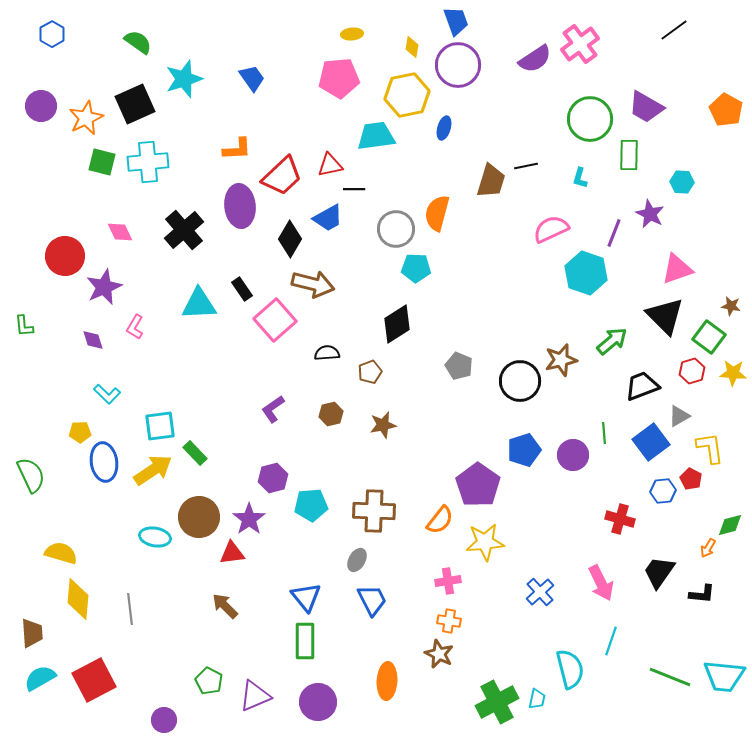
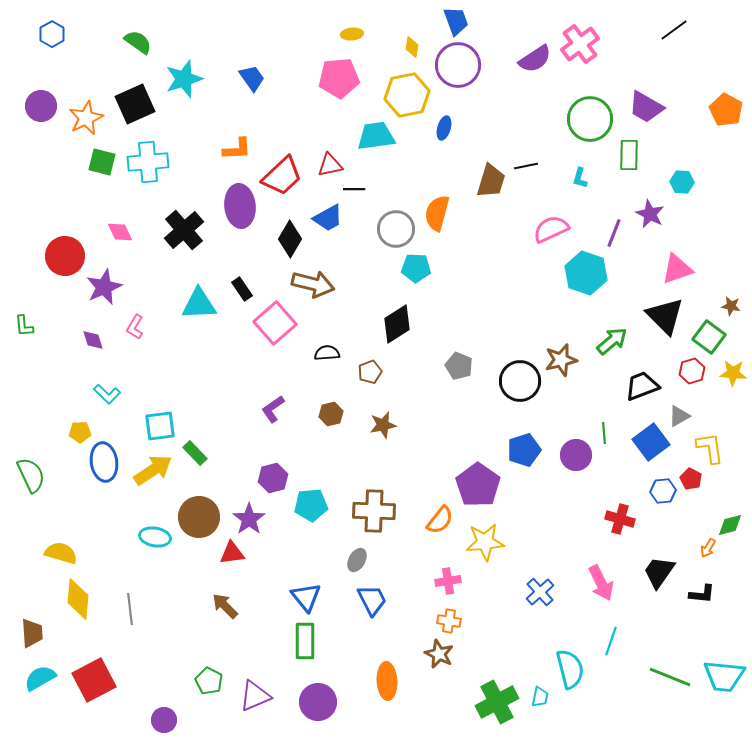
pink square at (275, 320): moved 3 px down
purple circle at (573, 455): moved 3 px right
orange ellipse at (387, 681): rotated 6 degrees counterclockwise
cyan trapezoid at (537, 699): moved 3 px right, 2 px up
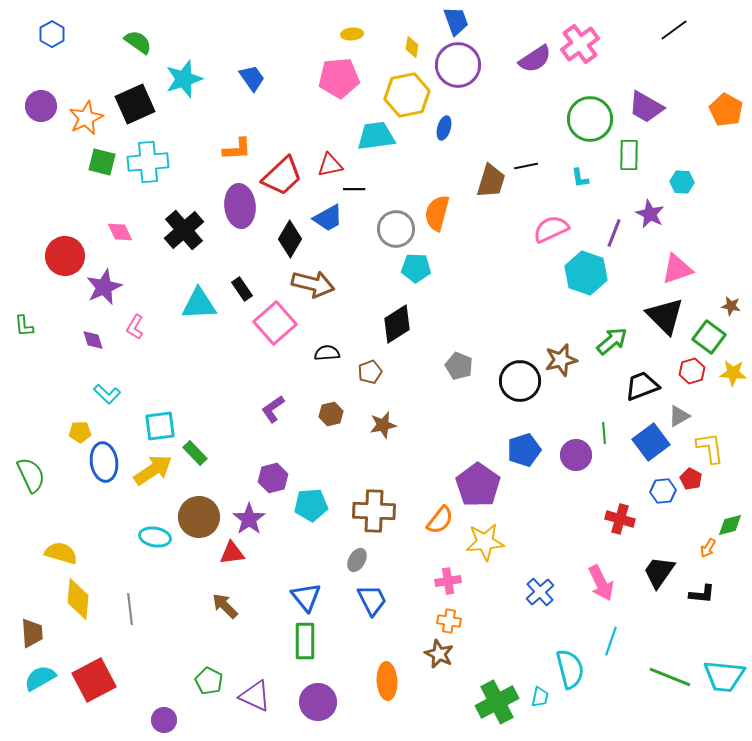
cyan L-shape at (580, 178): rotated 25 degrees counterclockwise
purple triangle at (255, 696): rotated 48 degrees clockwise
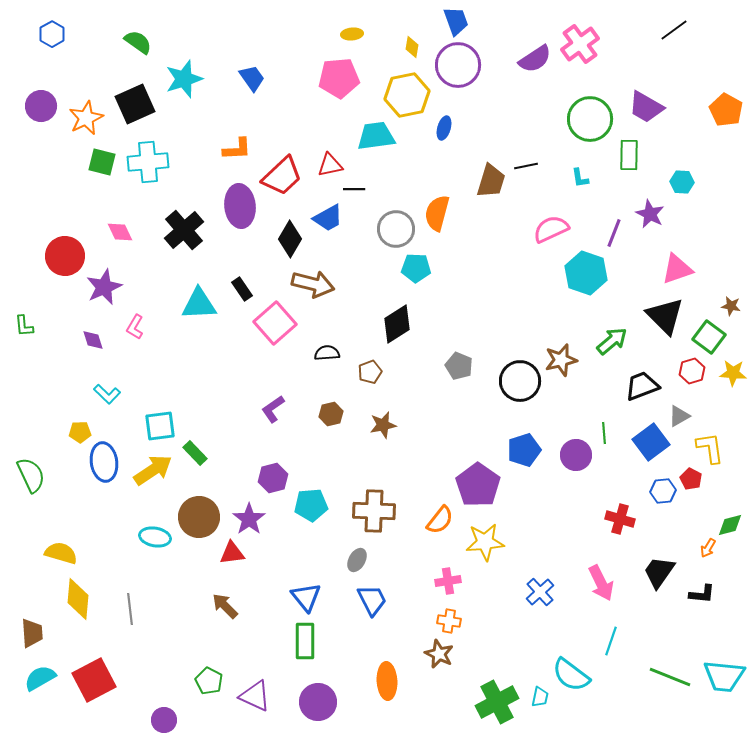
cyan semicircle at (570, 669): moved 1 px right, 6 px down; rotated 141 degrees clockwise
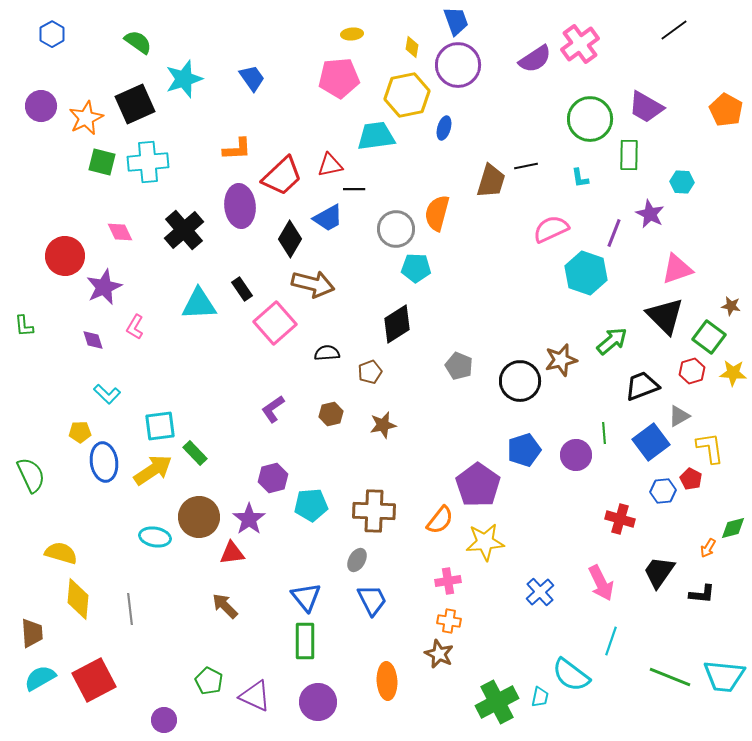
green diamond at (730, 525): moved 3 px right, 3 px down
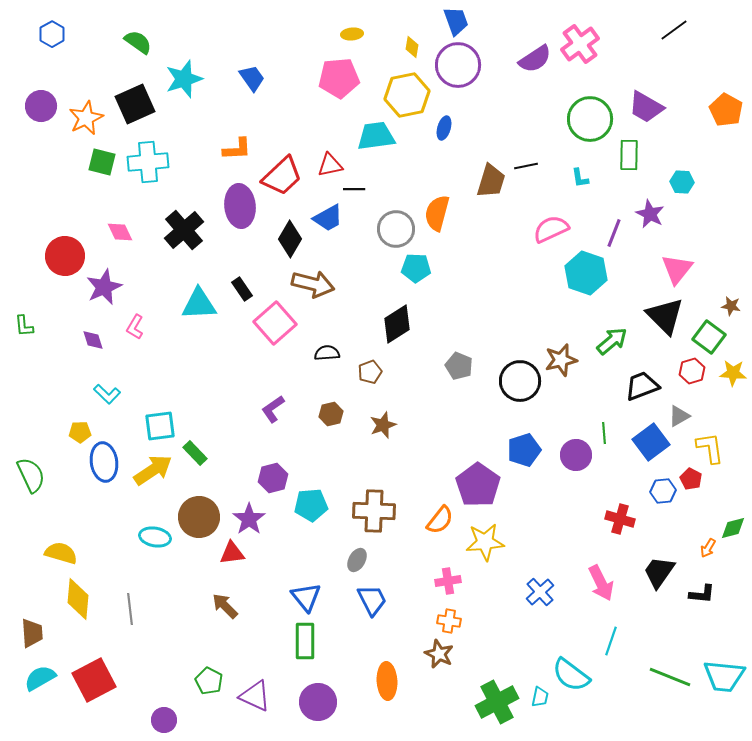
pink triangle at (677, 269): rotated 32 degrees counterclockwise
brown star at (383, 425): rotated 8 degrees counterclockwise
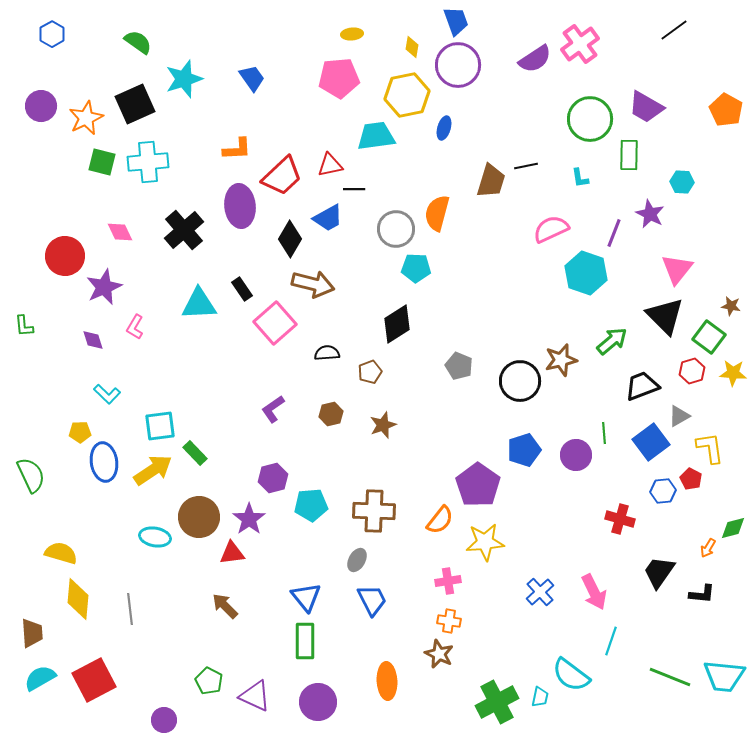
pink arrow at (601, 583): moved 7 px left, 9 px down
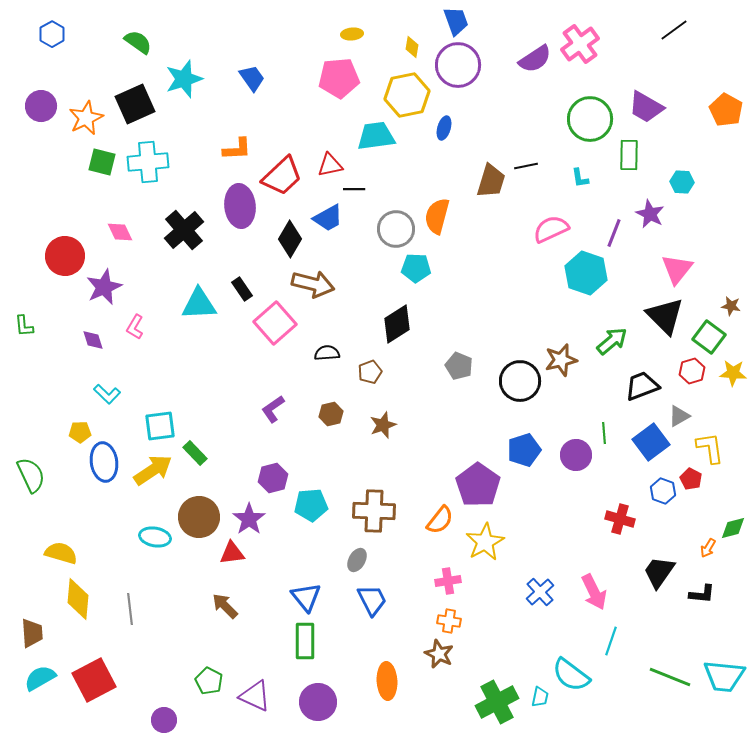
orange semicircle at (437, 213): moved 3 px down
blue hexagon at (663, 491): rotated 25 degrees clockwise
yellow star at (485, 542): rotated 24 degrees counterclockwise
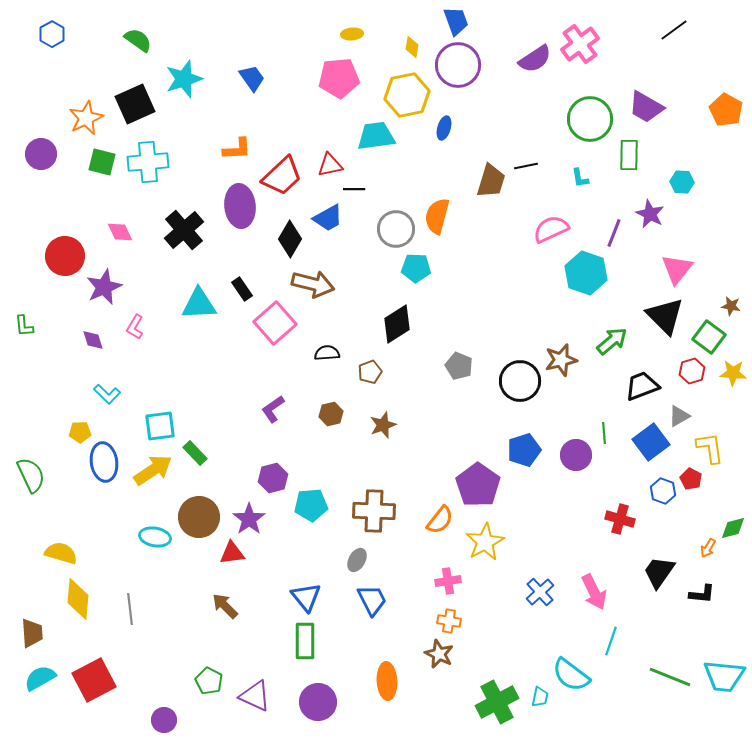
green semicircle at (138, 42): moved 2 px up
purple circle at (41, 106): moved 48 px down
